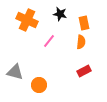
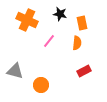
orange rectangle: moved 2 px left
orange semicircle: moved 4 px left, 1 px down
gray triangle: moved 1 px up
orange circle: moved 2 px right
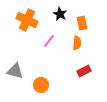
black star: rotated 16 degrees clockwise
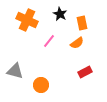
orange semicircle: rotated 48 degrees clockwise
red rectangle: moved 1 px right, 1 px down
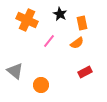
gray triangle: rotated 24 degrees clockwise
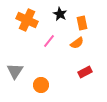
gray triangle: rotated 24 degrees clockwise
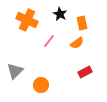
gray triangle: rotated 12 degrees clockwise
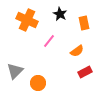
orange rectangle: moved 2 px right
orange semicircle: moved 8 px down
orange circle: moved 3 px left, 2 px up
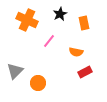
black star: rotated 16 degrees clockwise
orange semicircle: moved 1 px left, 1 px down; rotated 48 degrees clockwise
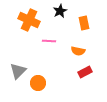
black star: moved 3 px up
orange cross: moved 2 px right
pink line: rotated 56 degrees clockwise
orange semicircle: moved 2 px right, 1 px up
gray triangle: moved 3 px right
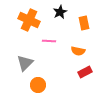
black star: moved 1 px down
gray triangle: moved 7 px right, 8 px up
orange circle: moved 2 px down
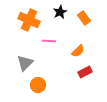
orange rectangle: moved 5 px up; rotated 24 degrees counterclockwise
orange semicircle: rotated 56 degrees counterclockwise
